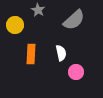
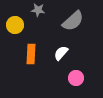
gray star: rotated 24 degrees counterclockwise
gray semicircle: moved 1 px left, 1 px down
white semicircle: rotated 126 degrees counterclockwise
pink circle: moved 6 px down
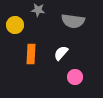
gray semicircle: rotated 50 degrees clockwise
pink circle: moved 1 px left, 1 px up
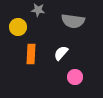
yellow circle: moved 3 px right, 2 px down
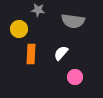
yellow circle: moved 1 px right, 2 px down
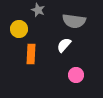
gray star: rotated 16 degrees clockwise
gray semicircle: moved 1 px right
white semicircle: moved 3 px right, 8 px up
pink circle: moved 1 px right, 2 px up
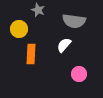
pink circle: moved 3 px right, 1 px up
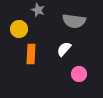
white semicircle: moved 4 px down
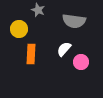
pink circle: moved 2 px right, 12 px up
